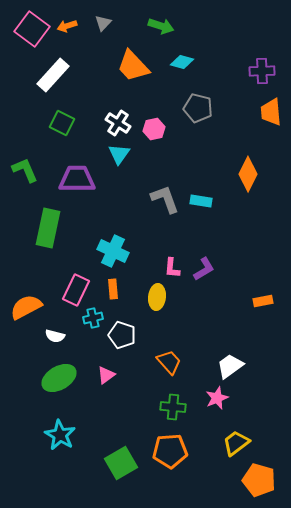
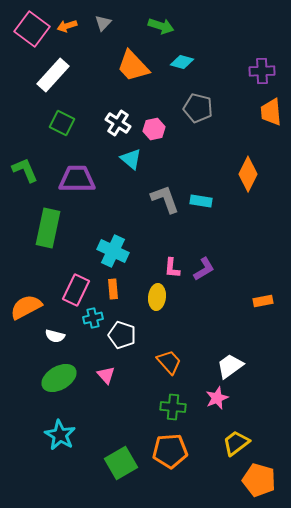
cyan triangle at (119, 154): moved 12 px right, 5 px down; rotated 25 degrees counterclockwise
pink triangle at (106, 375): rotated 36 degrees counterclockwise
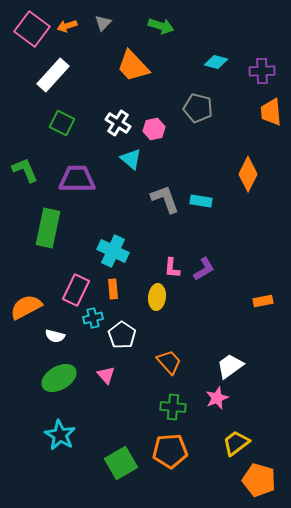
cyan diamond at (182, 62): moved 34 px right
white pentagon at (122, 335): rotated 16 degrees clockwise
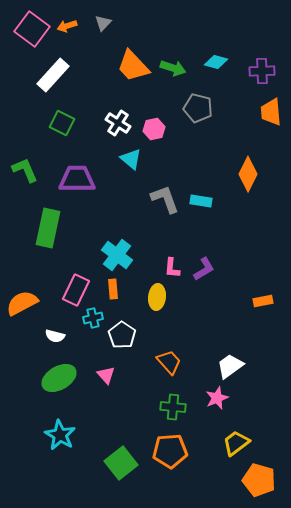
green arrow at (161, 26): moved 12 px right, 42 px down
cyan cross at (113, 251): moved 4 px right, 4 px down; rotated 12 degrees clockwise
orange semicircle at (26, 307): moved 4 px left, 4 px up
green square at (121, 463): rotated 8 degrees counterclockwise
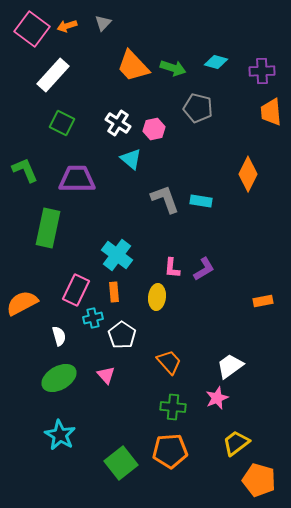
orange rectangle at (113, 289): moved 1 px right, 3 px down
white semicircle at (55, 336): moved 4 px right; rotated 120 degrees counterclockwise
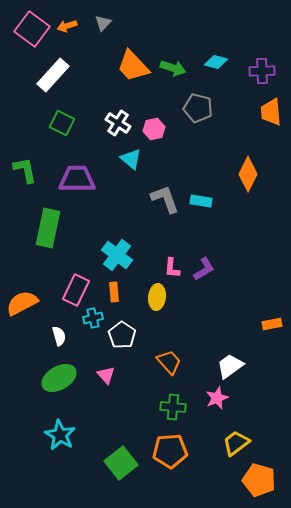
green L-shape at (25, 170): rotated 12 degrees clockwise
orange rectangle at (263, 301): moved 9 px right, 23 px down
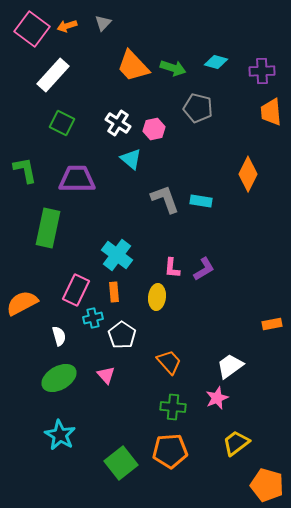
orange pentagon at (259, 480): moved 8 px right, 5 px down
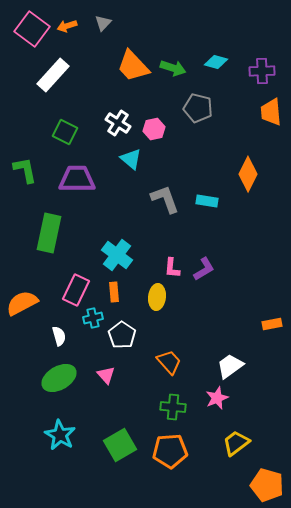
green square at (62, 123): moved 3 px right, 9 px down
cyan rectangle at (201, 201): moved 6 px right
green rectangle at (48, 228): moved 1 px right, 5 px down
green square at (121, 463): moved 1 px left, 18 px up; rotated 8 degrees clockwise
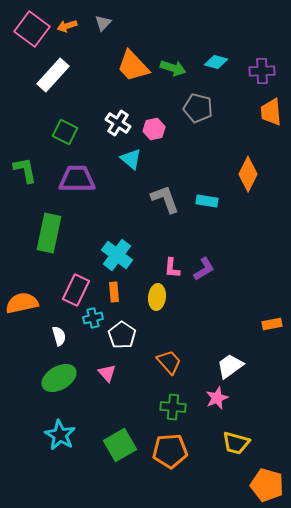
orange semicircle at (22, 303): rotated 16 degrees clockwise
pink triangle at (106, 375): moved 1 px right, 2 px up
yellow trapezoid at (236, 443): rotated 128 degrees counterclockwise
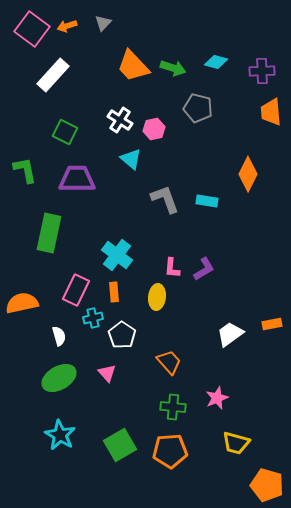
white cross at (118, 123): moved 2 px right, 3 px up
white trapezoid at (230, 366): moved 32 px up
